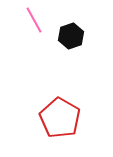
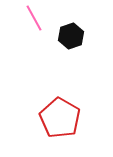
pink line: moved 2 px up
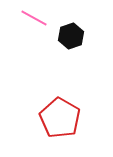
pink line: rotated 32 degrees counterclockwise
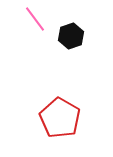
pink line: moved 1 px right, 1 px down; rotated 24 degrees clockwise
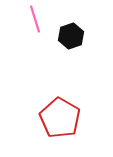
pink line: rotated 20 degrees clockwise
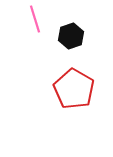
red pentagon: moved 14 px right, 29 px up
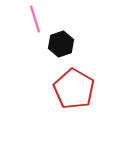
black hexagon: moved 10 px left, 8 px down
